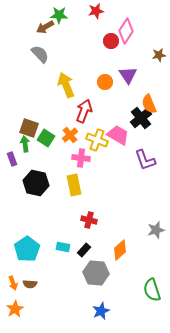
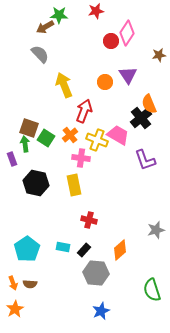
pink diamond: moved 1 px right, 2 px down
yellow arrow: moved 2 px left
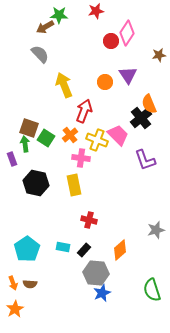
pink trapezoid: rotated 15 degrees clockwise
blue star: moved 1 px right, 18 px up
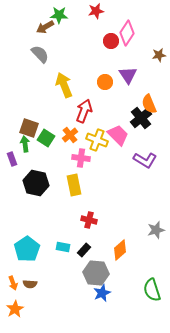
purple L-shape: rotated 40 degrees counterclockwise
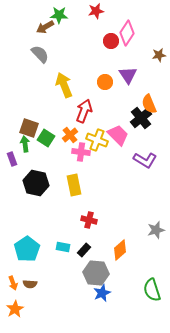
pink cross: moved 6 px up
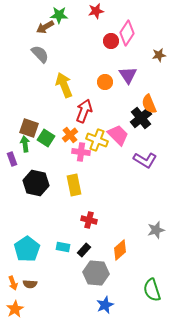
blue star: moved 3 px right, 12 px down
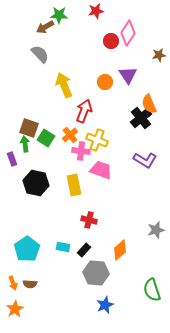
pink diamond: moved 1 px right
pink trapezoid: moved 17 px left, 35 px down; rotated 25 degrees counterclockwise
pink cross: moved 1 px up
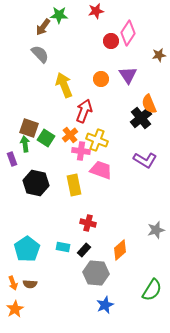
brown arrow: moved 2 px left; rotated 24 degrees counterclockwise
orange circle: moved 4 px left, 3 px up
red cross: moved 1 px left, 3 px down
green semicircle: rotated 130 degrees counterclockwise
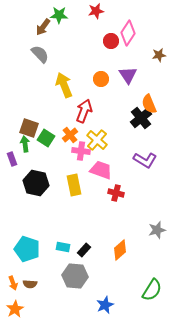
yellow cross: rotated 20 degrees clockwise
red cross: moved 28 px right, 30 px up
gray star: moved 1 px right
cyan pentagon: rotated 20 degrees counterclockwise
gray hexagon: moved 21 px left, 3 px down
